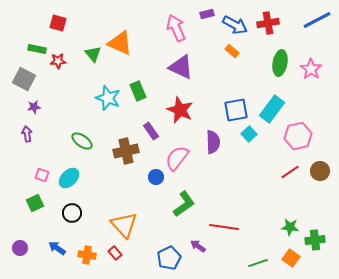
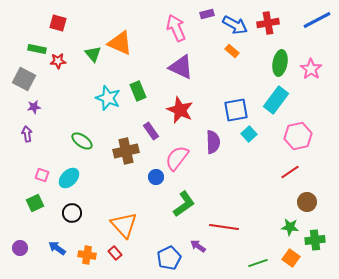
cyan rectangle at (272, 109): moved 4 px right, 9 px up
brown circle at (320, 171): moved 13 px left, 31 px down
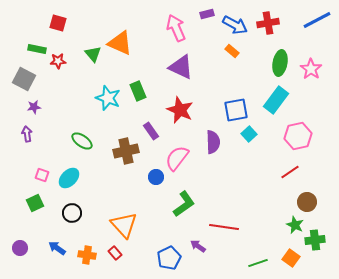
green star at (290, 227): moved 5 px right, 2 px up; rotated 18 degrees clockwise
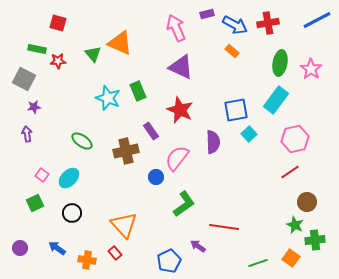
pink hexagon at (298, 136): moved 3 px left, 3 px down
pink square at (42, 175): rotated 16 degrees clockwise
orange cross at (87, 255): moved 5 px down
blue pentagon at (169, 258): moved 3 px down
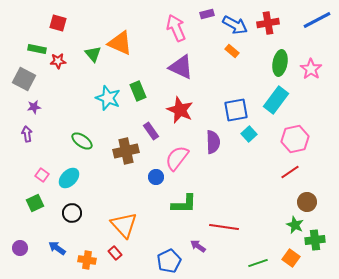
green L-shape at (184, 204): rotated 36 degrees clockwise
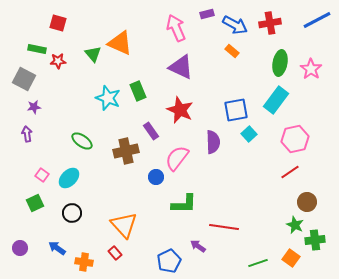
red cross at (268, 23): moved 2 px right
orange cross at (87, 260): moved 3 px left, 2 px down
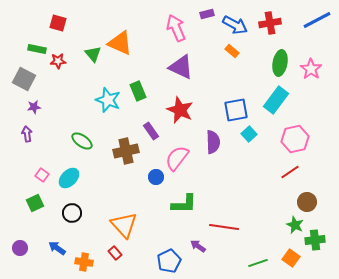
cyan star at (108, 98): moved 2 px down
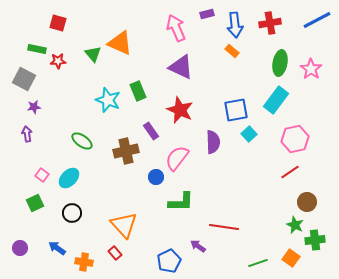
blue arrow at (235, 25): rotated 55 degrees clockwise
green L-shape at (184, 204): moved 3 px left, 2 px up
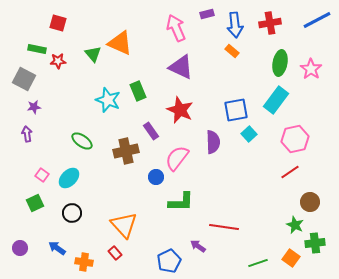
brown circle at (307, 202): moved 3 px right
green cross at (315, 240): moved 3 px down
